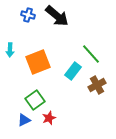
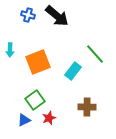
green line: moved 4 px right
brown cross: moved 10 px left, 22 px down; rotated 30 degrees clockwise
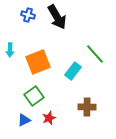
black arrow: moved 1 px down; rotated 20 degrees clockwise
green square: moved 1 px left, 4 px up
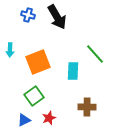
cyan rectangle: rotated 36 degrees counterclockwise
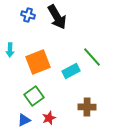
green line: moved 3 px left, 3 px down
cyan rectangle: moved 2 px left; rotated 60 degrees clockwise
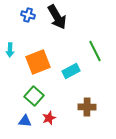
green line: moved 3 px right, 6 px up; rotated 15 degrees clockwise
green square: rotated 12 degrees counterclockwise
blue triangle: moved 1 px right, 1 px down; rotated 32 degrees clockwise
